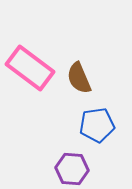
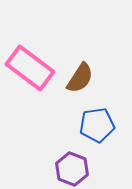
brown semicircle: moved 1 px right; rotated 124 degrees counterclockwise
purple hexagon: rotated 16 degrees clockwise
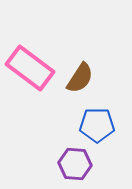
blue pentagon: rotated 8 degrees clockwise
purple hexagon: moved 3 px right, 5 px up; rotated 16 degrees counterclockwise
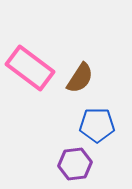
purple hexagon: rotated 12 degrees counterclockwise
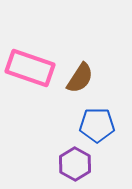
pink rectangle: rotated 18 degrees counterclockwise
purple hexagon: rotated 24 degrees counterclockwise
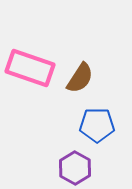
purple hexagon: moved 4 px down
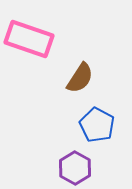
pink rectangle: moved 1 px left, 29 px up
blue pentagon: rotated 28 degrees clockwise
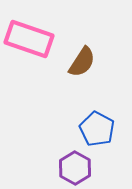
brown semicircle: moved 2 px right, 16 px up
blue pentagon: moved 4 px down
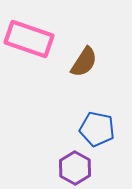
brown semicircle: moved 2 px right
blue pentagon: rotated 16 degrees counterclockwise
